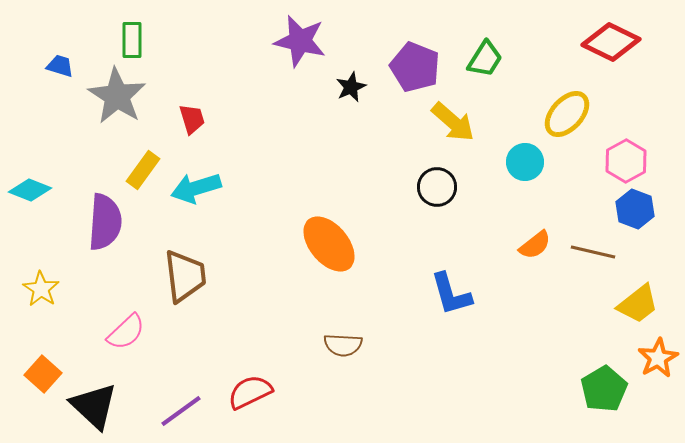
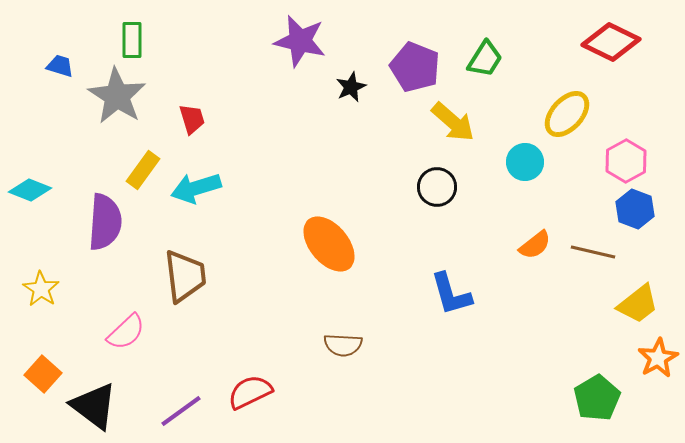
green pentagon: moved 7 px left, 9 px down
black triangle: rotated 6 degrees counterclockwise
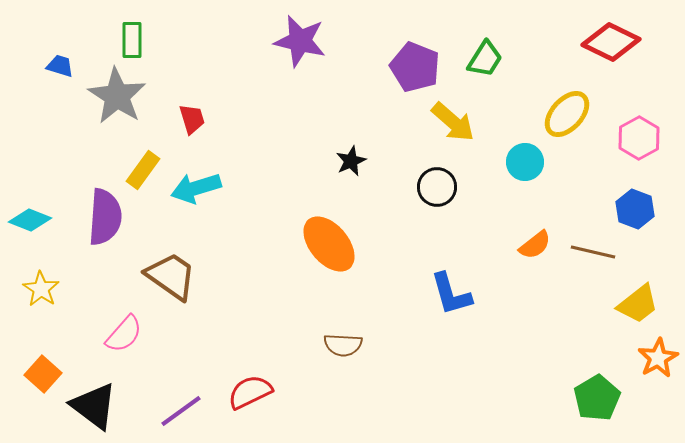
black star: moved 74 px down
pink hexagon: moved 13 px right, 23 px up
cyan diamond: moved 30 px down
purple semicircle: moved 5 px up
brown trapezoid: moved 14 px left; rotated 48 degrees counterclockwise
pink semicircle: moved 2 px left, 2 px down; rotated 6 degrees counterclockwise
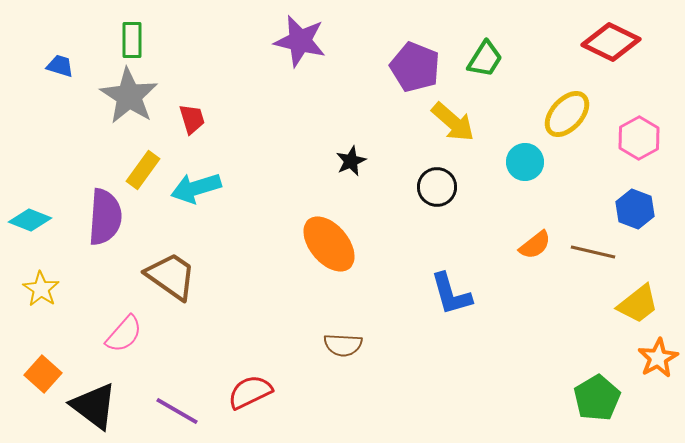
gray star: moved 12 px right
purple line: moved 4 px left; rotated 66 degrees clockwise
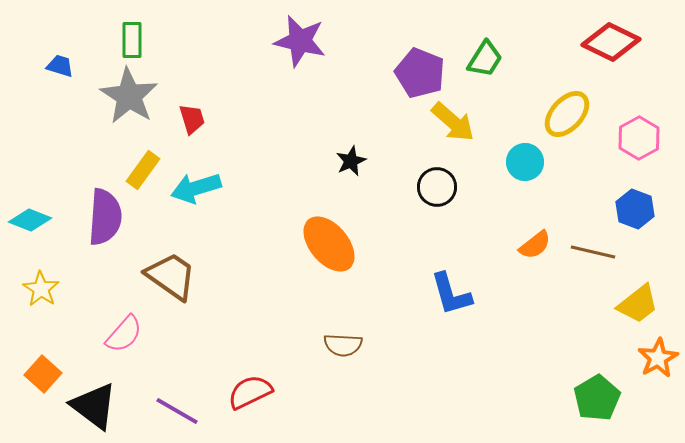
purple pentagon: moved 5 px right, 6 px down
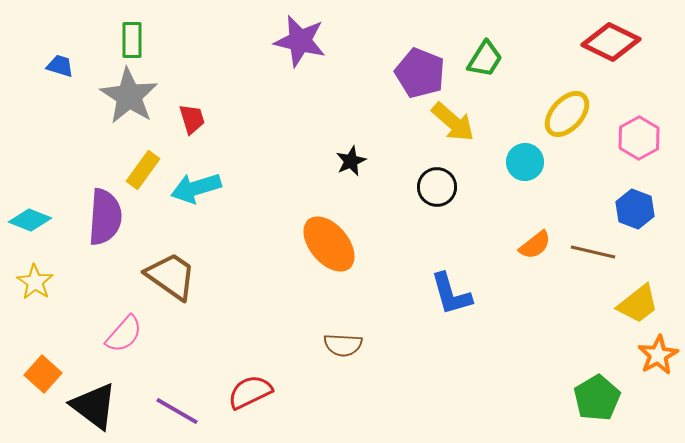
yellow star: moved 6 px left, 7 px up
orange star: moved 3 px up
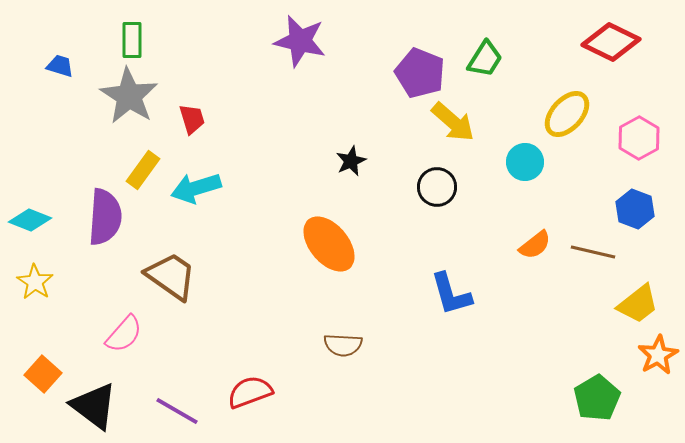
red semicircle: rotated 6 degrees clockwise
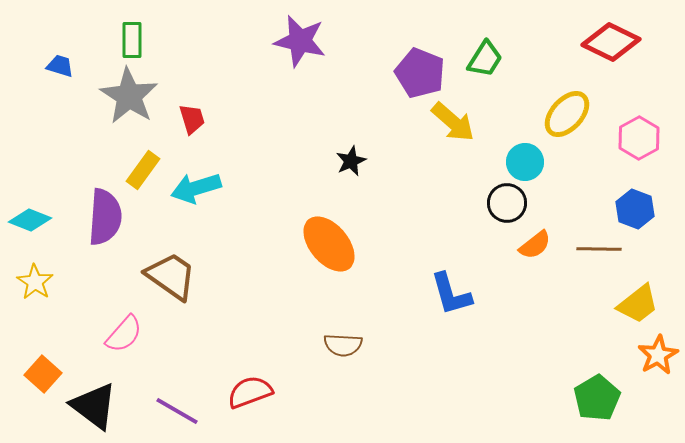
black circle: moved 70 px right, 16 px down
brown line: moved 6 px right, 3 px up; rotated 12 degrees counterclockwise
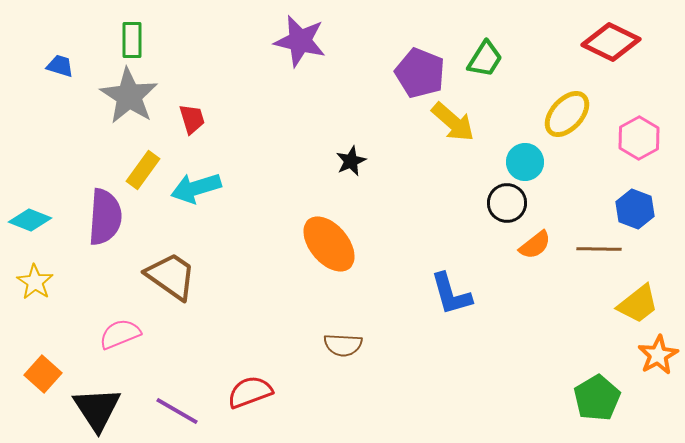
pink semicircle: moved 4 px left; rotated 153 degrees counterclockwise
black triangle: moved 3 px right, 3 px down; rotated 20 degrees clockwise
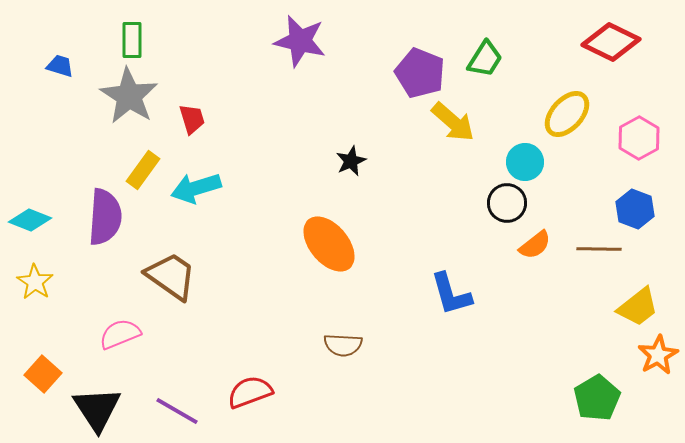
yellow trapezoid: moved 3 px down
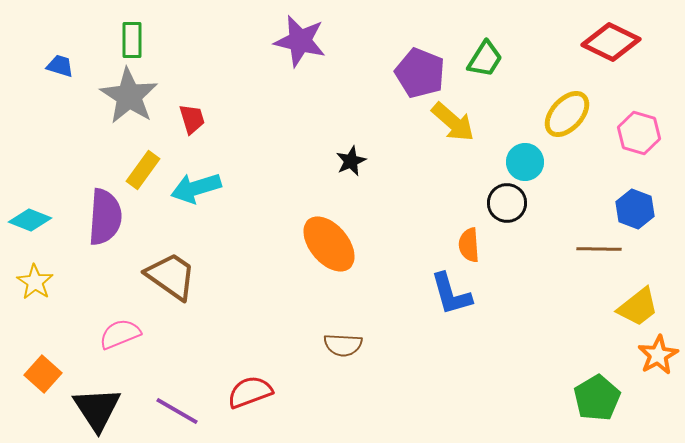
pink hexagon: moved 5 px up; rotated 15 degrees counterclockwise
orange semicircle: moved 66 px left; rotated 124 degrees clockwise
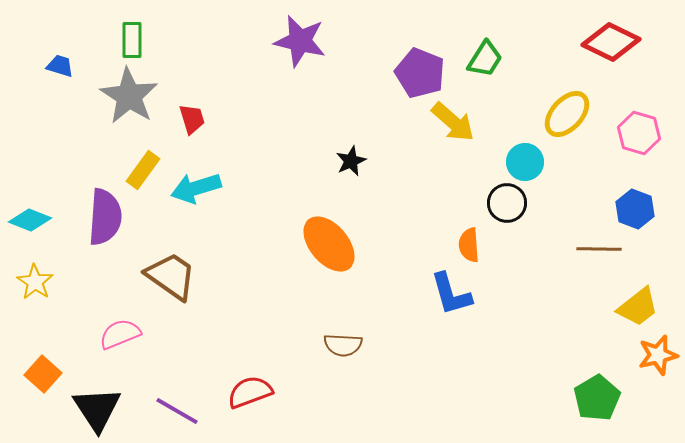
orange star: rotated 15 degrees clockwise
